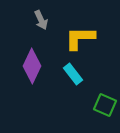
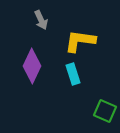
yellow L-shape: moved 3 px down; rotated 8 degrees clockwise
cyan rectangle: rotated 20 degrees clockwise
green square: moved 6 px down
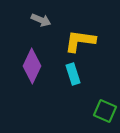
gray arrow: rotated 42 degrees counterclockwise
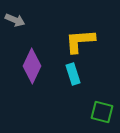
gray arrow: moved 26 px left
yellow L-shape: rotated 12 degrees counterclockwise
green square: moved 3 px left, 1 px down; rotated 10 degrees counterclockwise
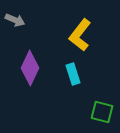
yellow L-shape: moved 6 px up; rotated 48 degrees counterclockwise
purple diamond: moved 2 px left, 2 px down
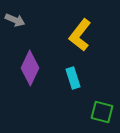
cyan rectangle: moved 4 px down
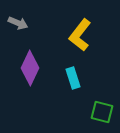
gray arrow: moved 3 px right, 3 px down
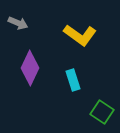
yellow L-shape: rotated 92 degrees counterclockwise
cyan rectangle: moved 2 px down
green square: rotated 20 degrees clockwise
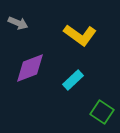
purple diamond: rotated 44 degrees clockwise
cyan rectangle: rotated 65 degrees clockwise
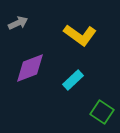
gray arrow: rotated 48 degrees counterclockwise
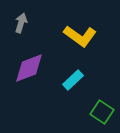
gray arrow: moved 3 px right; rotated 48 degrees counterclockwise
yellow L-shape: moved 1 px down
purple diamond: moved 1 px left
